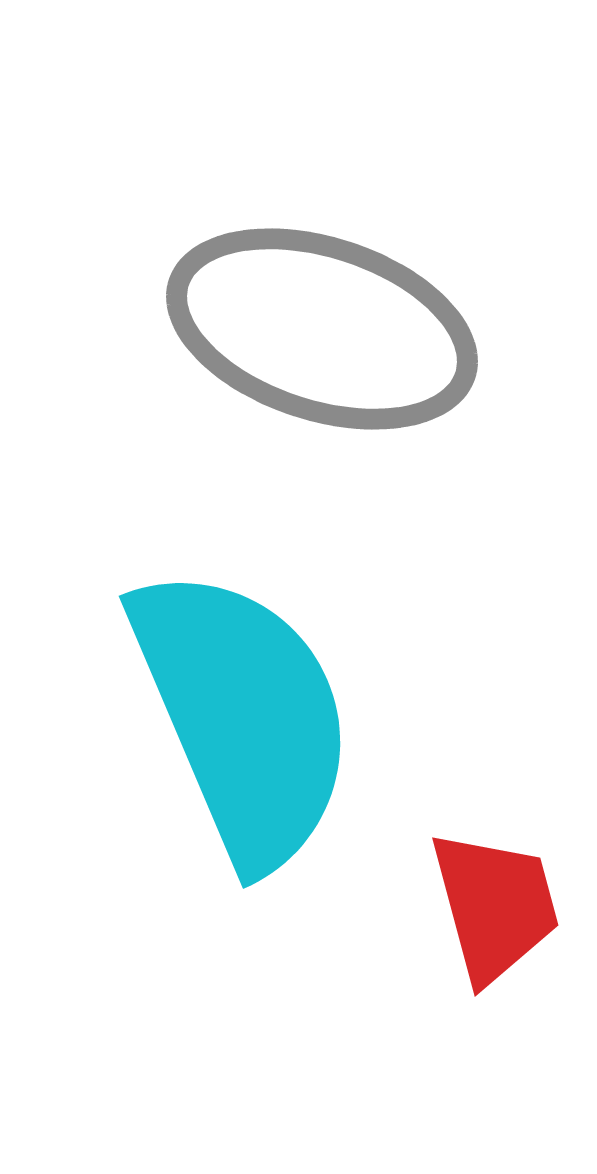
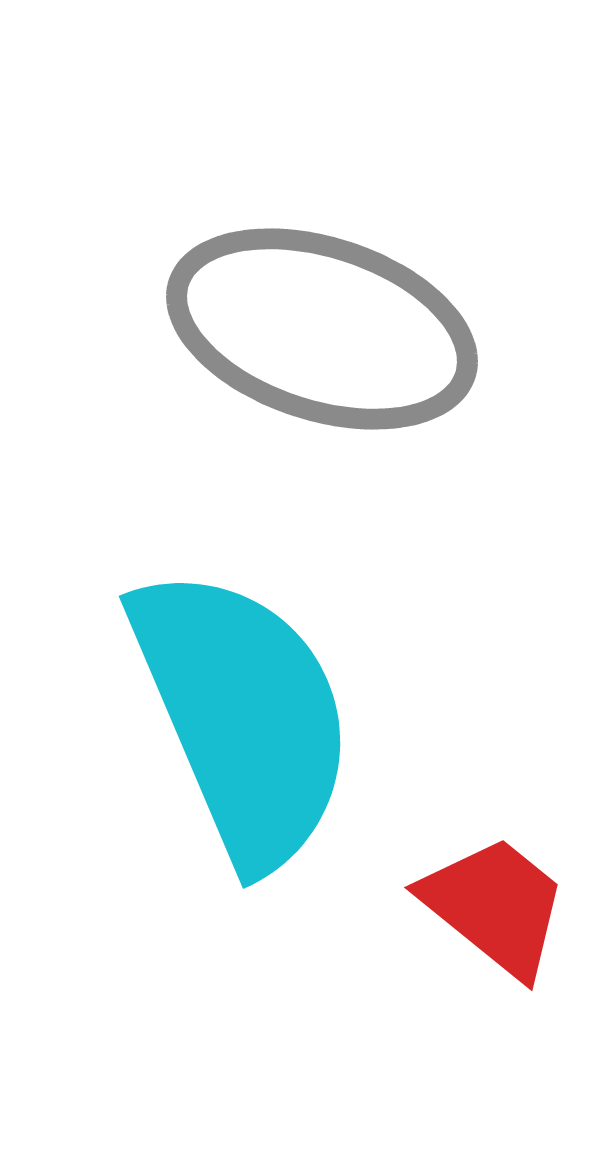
red trapezoid: rotated 36 degrees counterclockwise
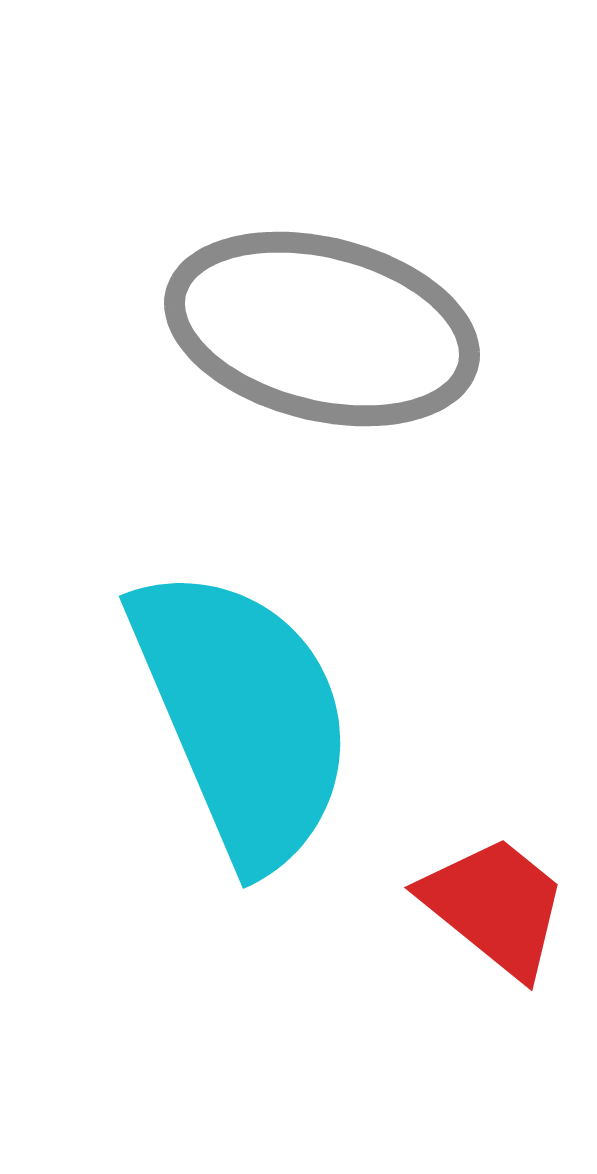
gray ellipse: rotated 4 degrees counterclockwise
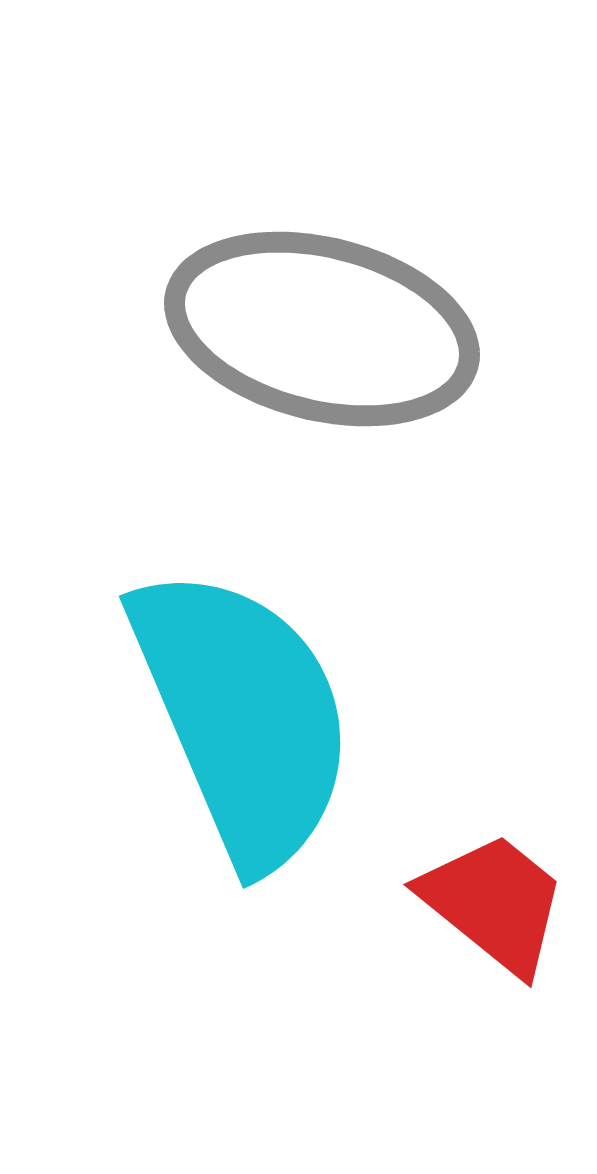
red trapezoid: moved 1 px left, 3 px up
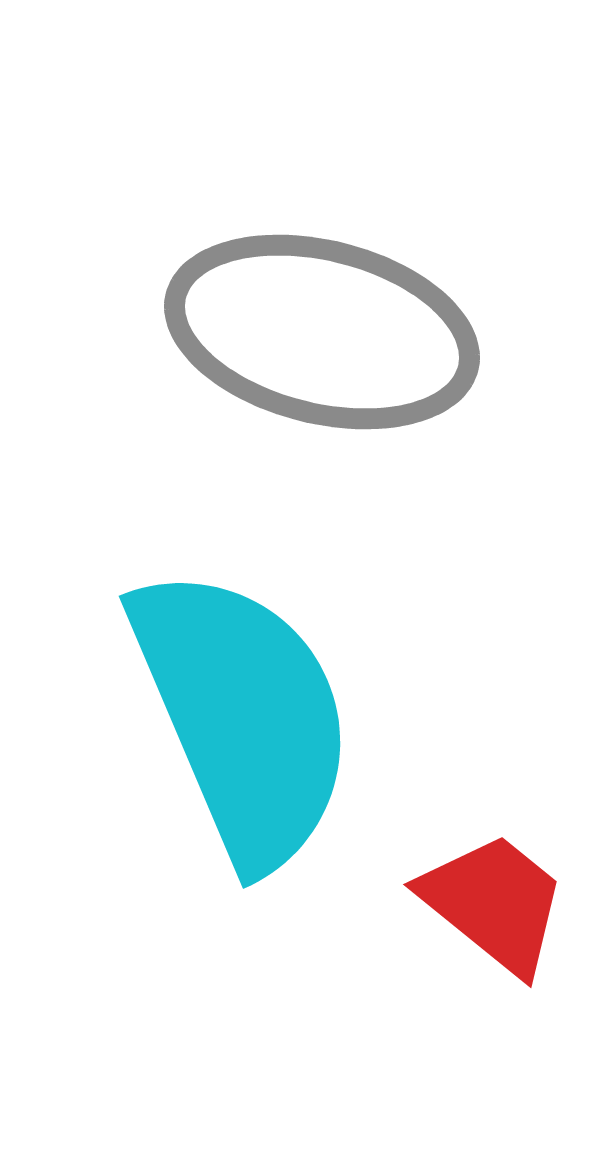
gray ellipse: moved 3 px down
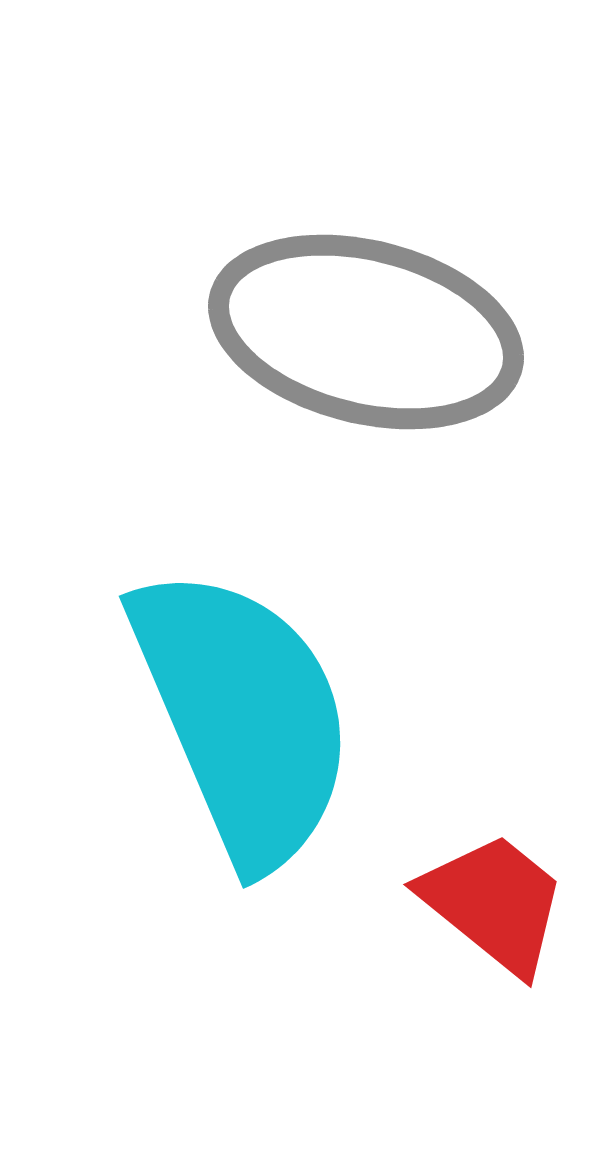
gray ellipse: moved 44 px right
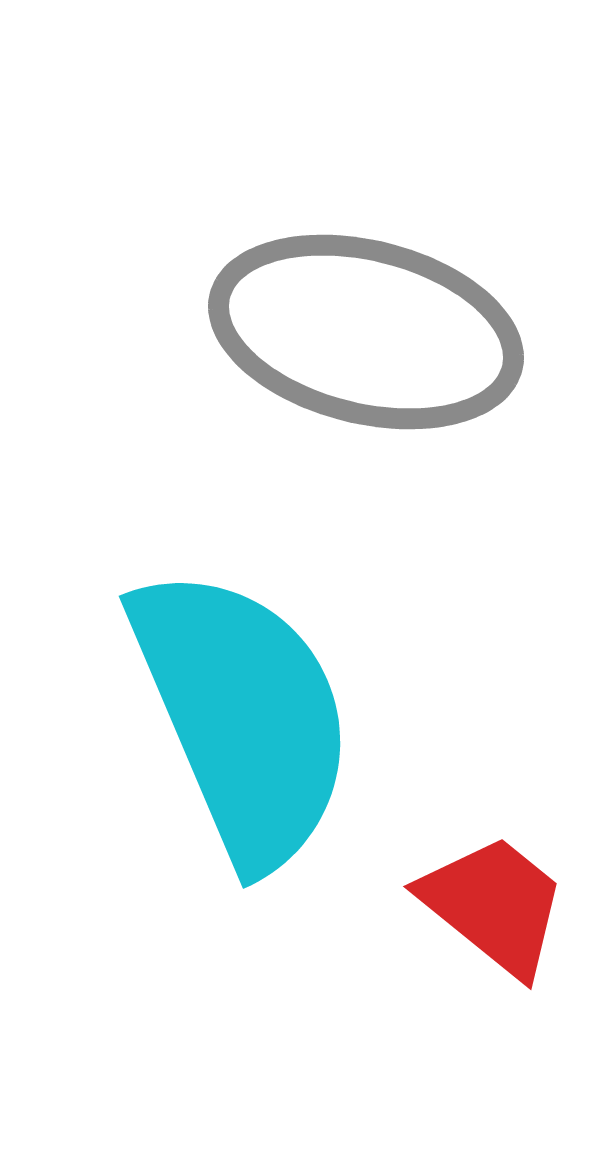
red trapezoid: moved 2 px down
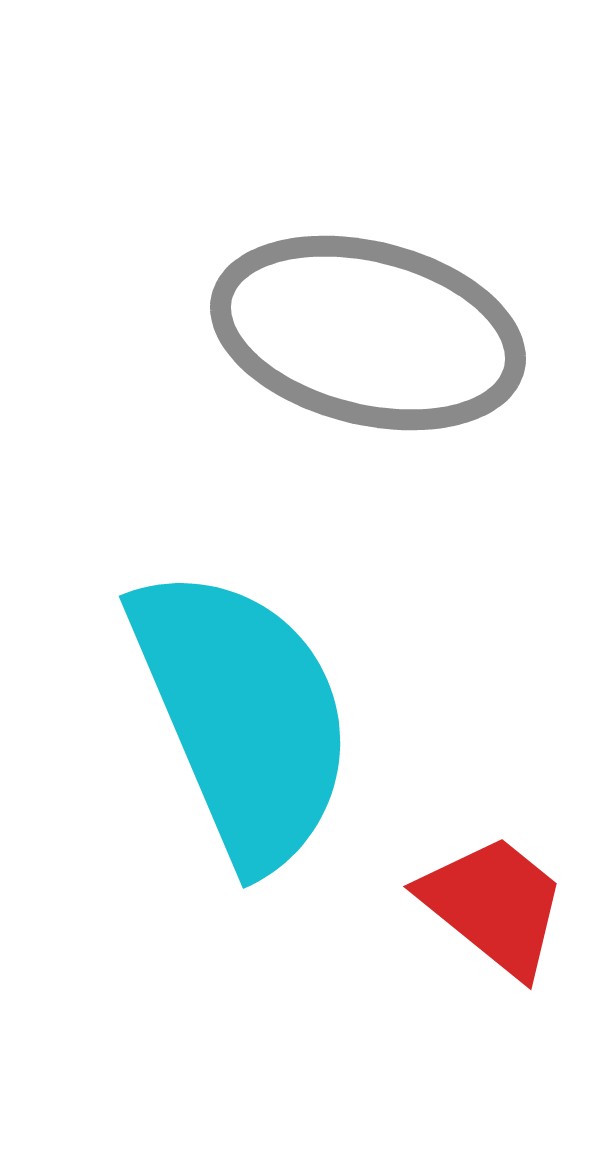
gray ellipse: moved 2 px right, 1 px down
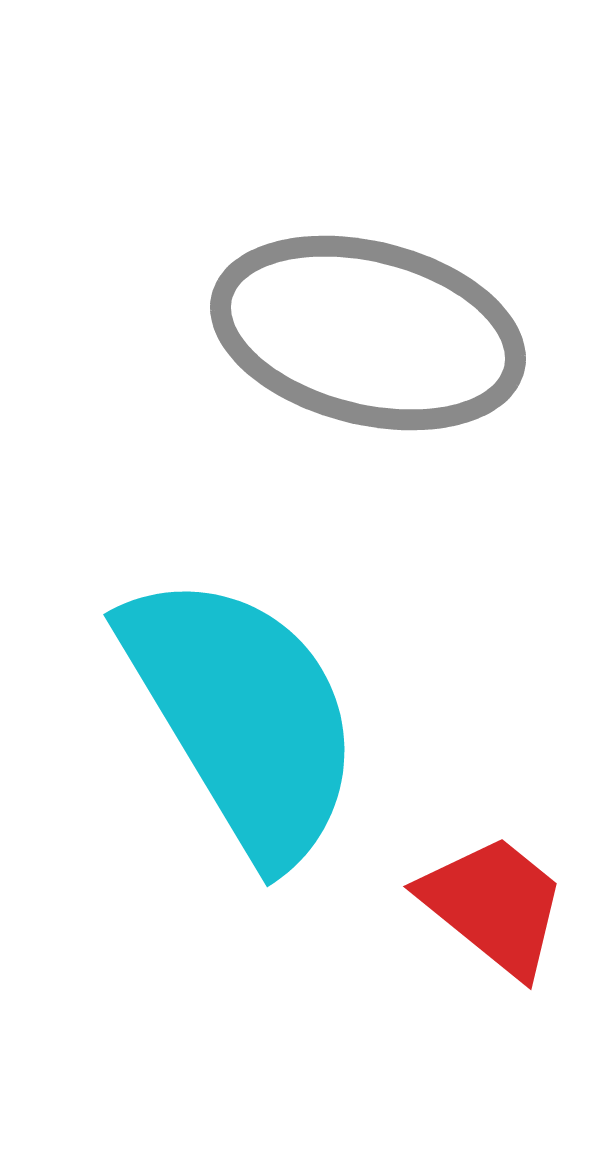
cyan semicircle: rotated 8 degrees counterclockwise
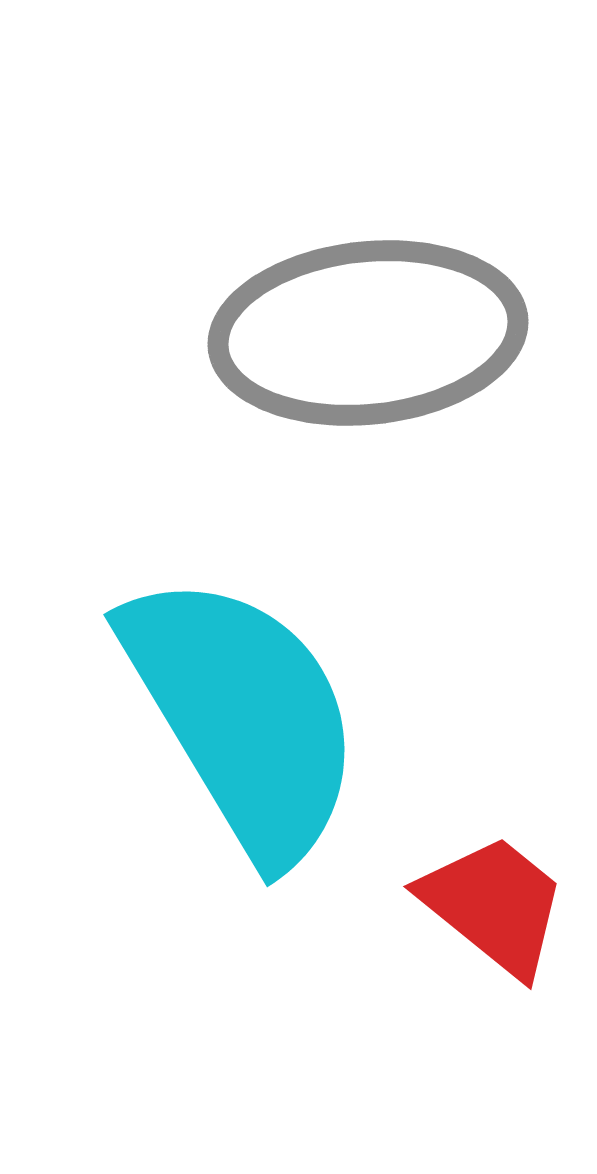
gray ellipse: rotated 20 degrees counterclockwise
